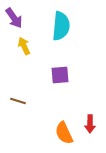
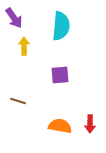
yellow arrow: rotated 24 degrees clockwise
orange semicircle: moved 4 px left, 7 px up; rotated 125 degrees clockwise
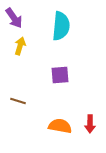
yellow arrow: moved 4 px left; rotated 18 degrees clockwise
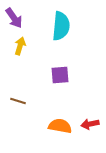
red arrow: rotated 78 degrees clockwise
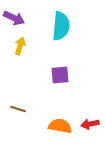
purple arrow: rotated 30 degrees counterclockwise
brown line: moved 8 px down
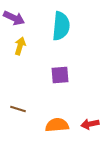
orange semicircle: moved 3 px left, 1 px up; rotated 15 degrees counterclockwise
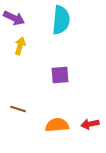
cyan semicircle: moved 6 px up
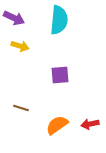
cyan semicircle: moved 2 px left
yellow arrow: rotated 90 degrees clockwise
brown line: moved 3 px right, 1 px up
orange semicircle: rotated 30 degrees counterclockwise
